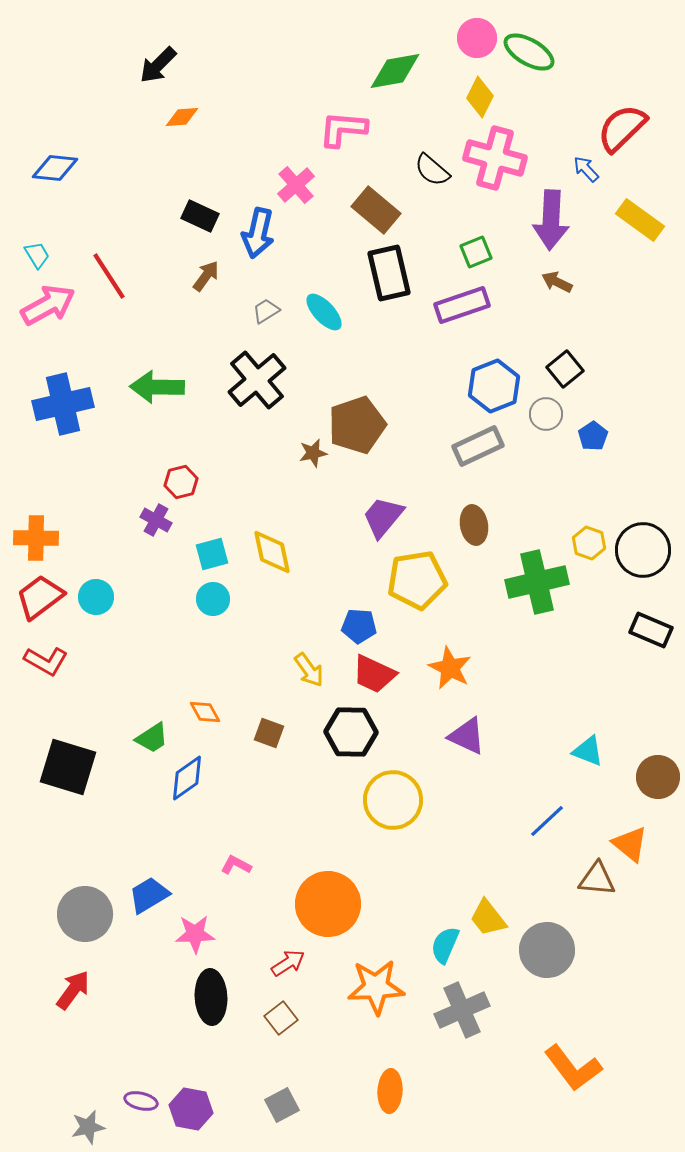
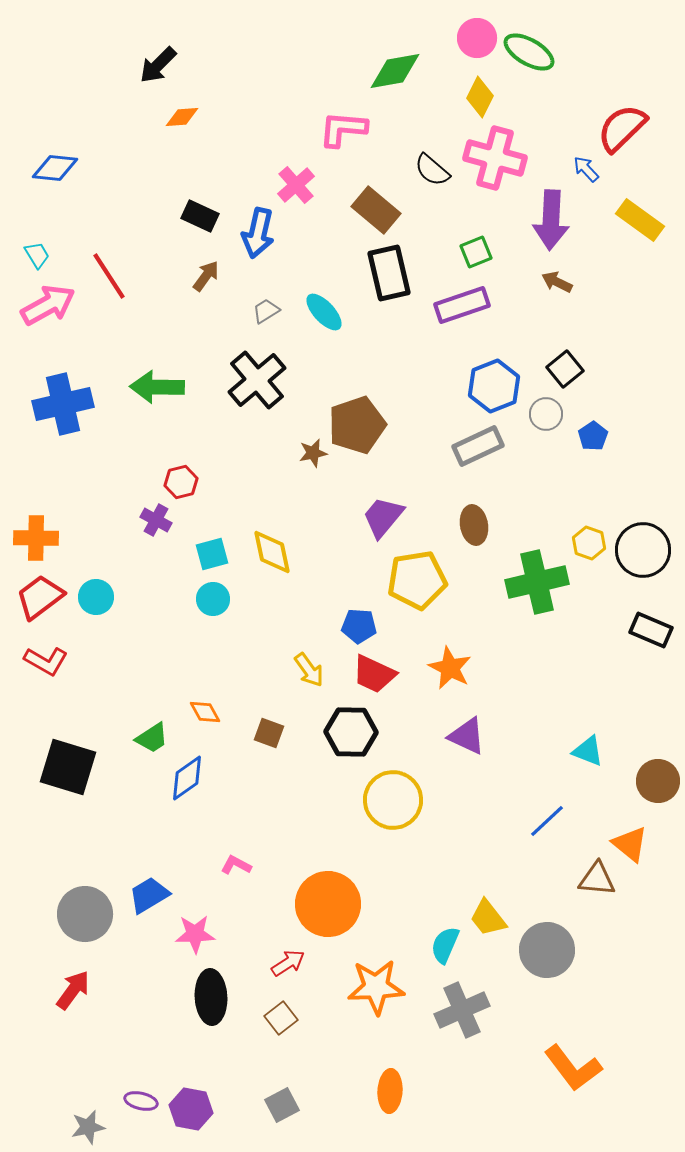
brown circle at (658, 777): moved 4 px down
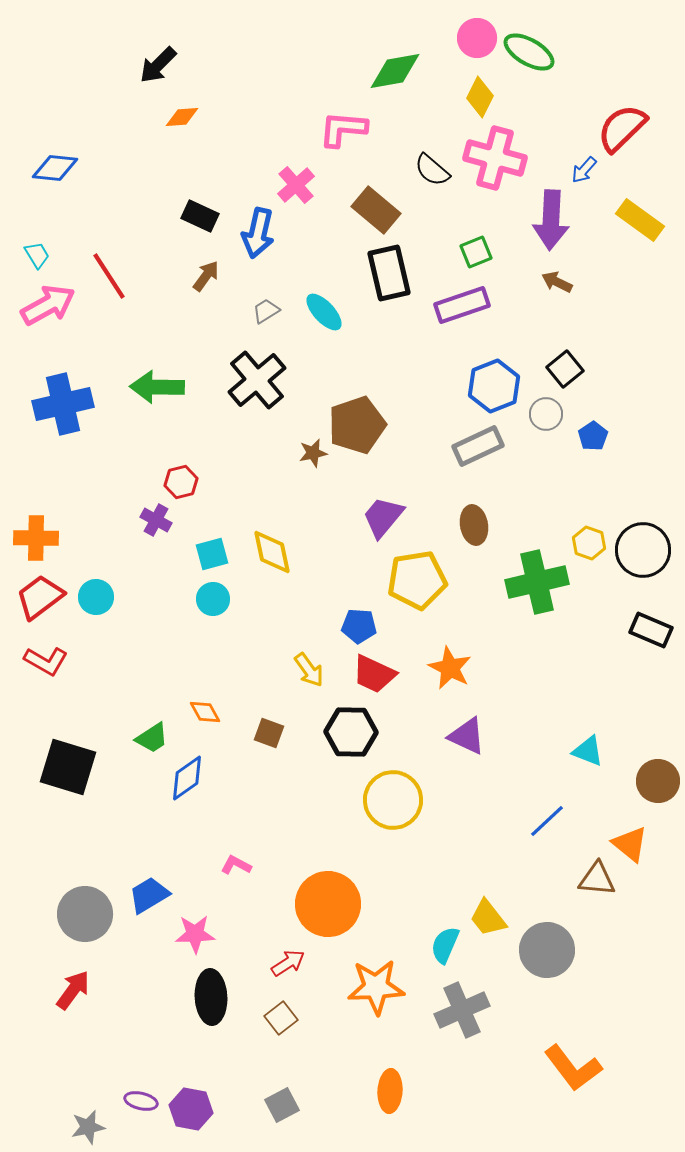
blue arrow at (586, 169): moved 2 px left, 1 px down; rotated 96 degrees counterclockwise
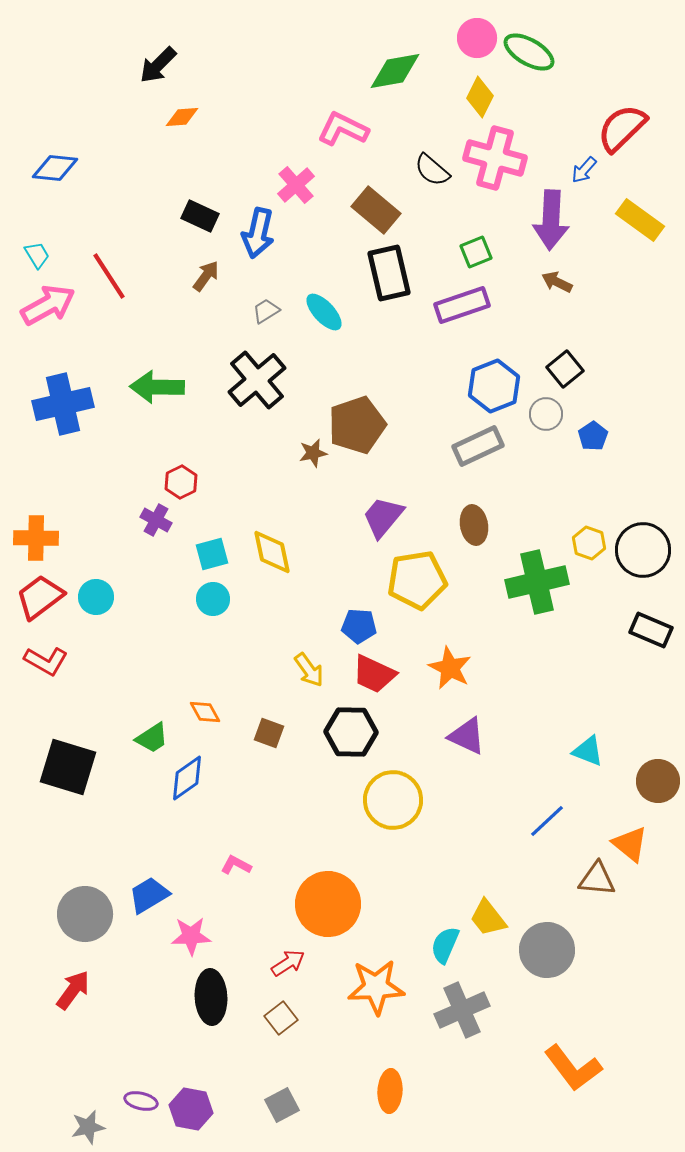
pink L-shape at (343, 129): rotated 21 degrees clockwise
red hexagon at (181, 482): rotated 12 degrees counterclockwise
pink star at (195, 934): moved 4 px left, 2 px down
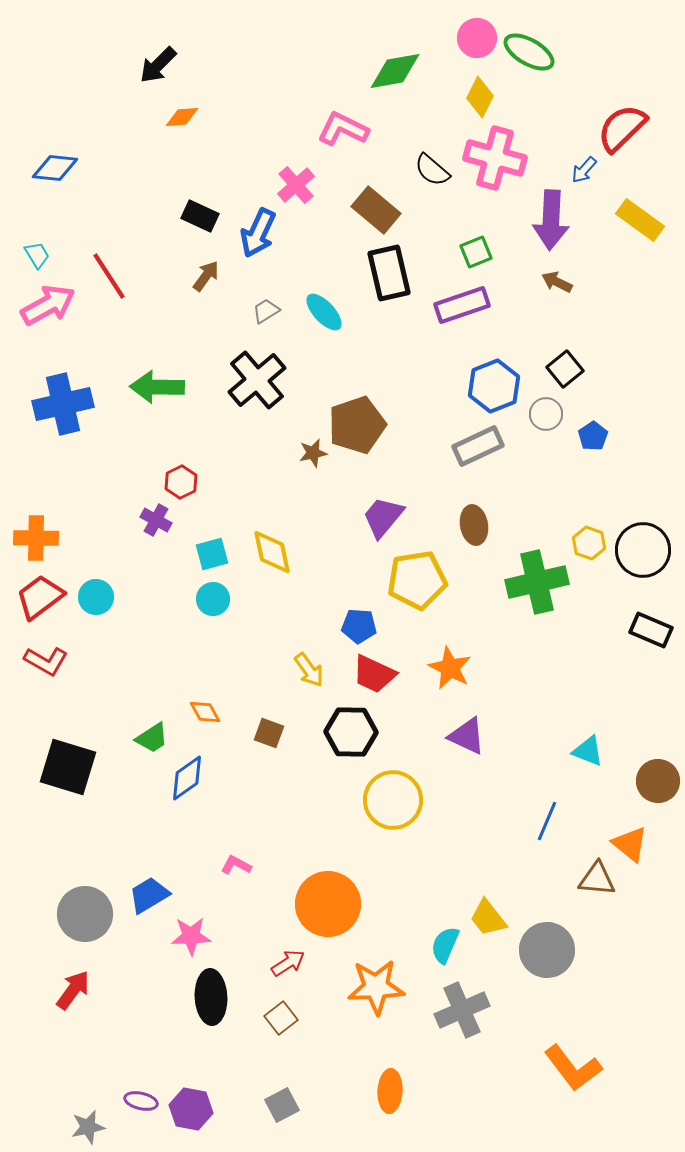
blue arrow at (258, 233): rotated 12 degrees clockwise
blue line at (547, 821): rotated 24 degrees counterclockwise
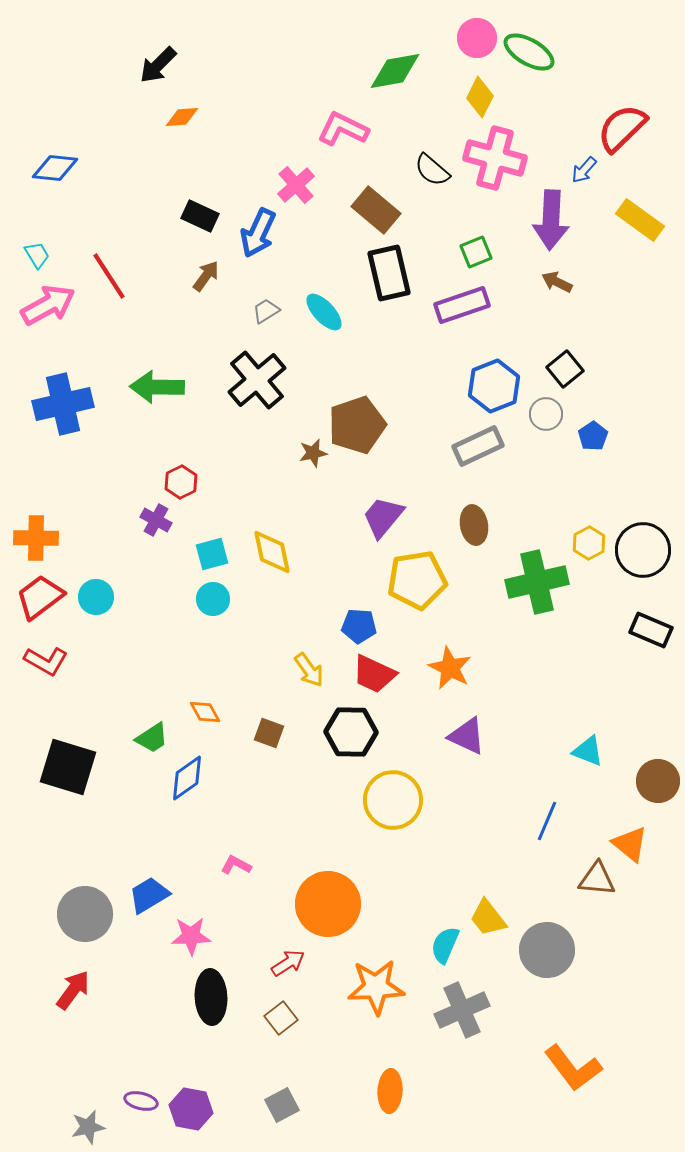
yellow hexagon at (589, 543): rotated 12 degrees clockwise
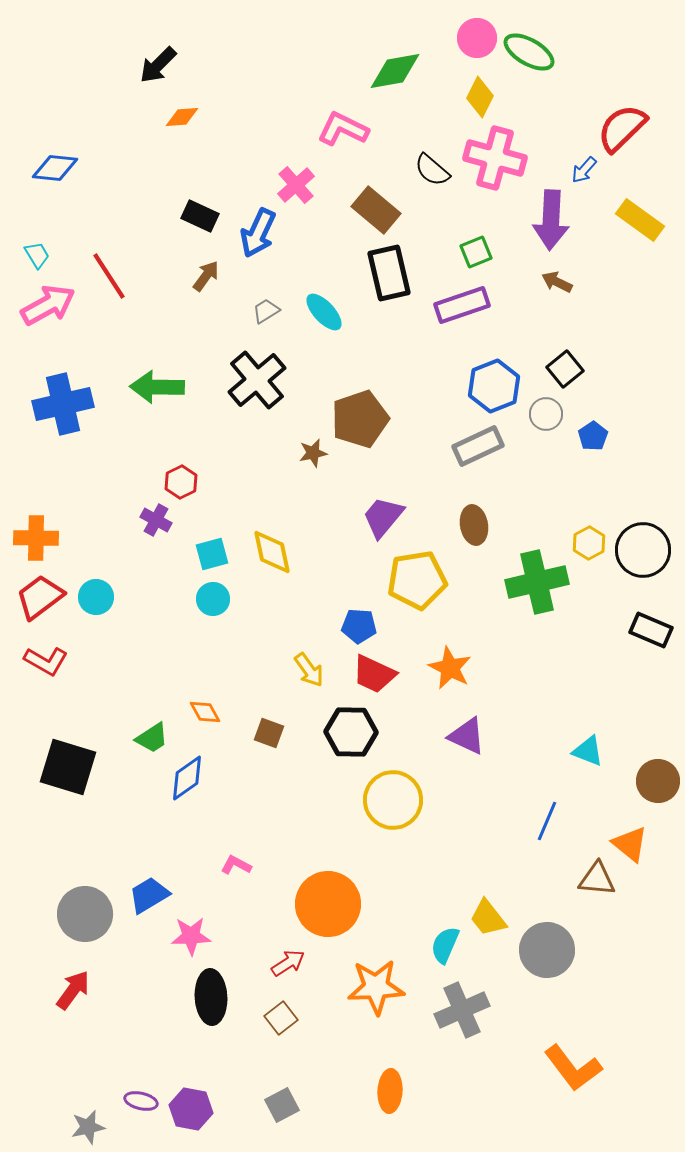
brown pentagon at (357, 425): moved 3 px right, 6 px up
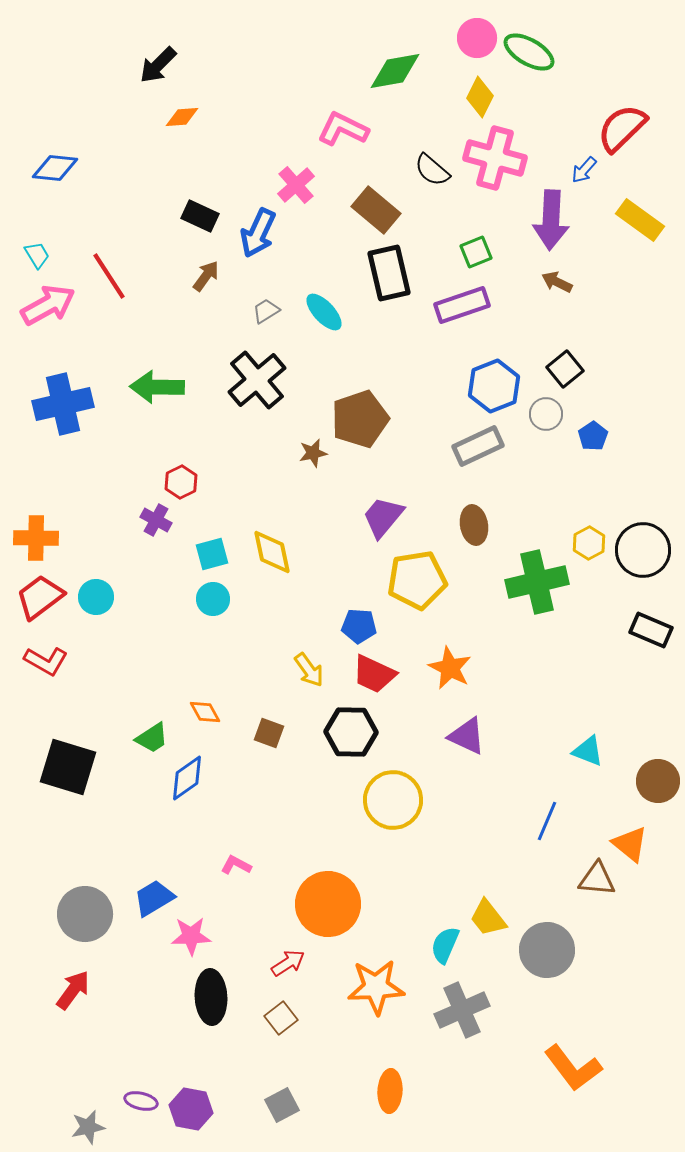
blue trapezoid at (149, 895): moved 5 px right, 3 px down
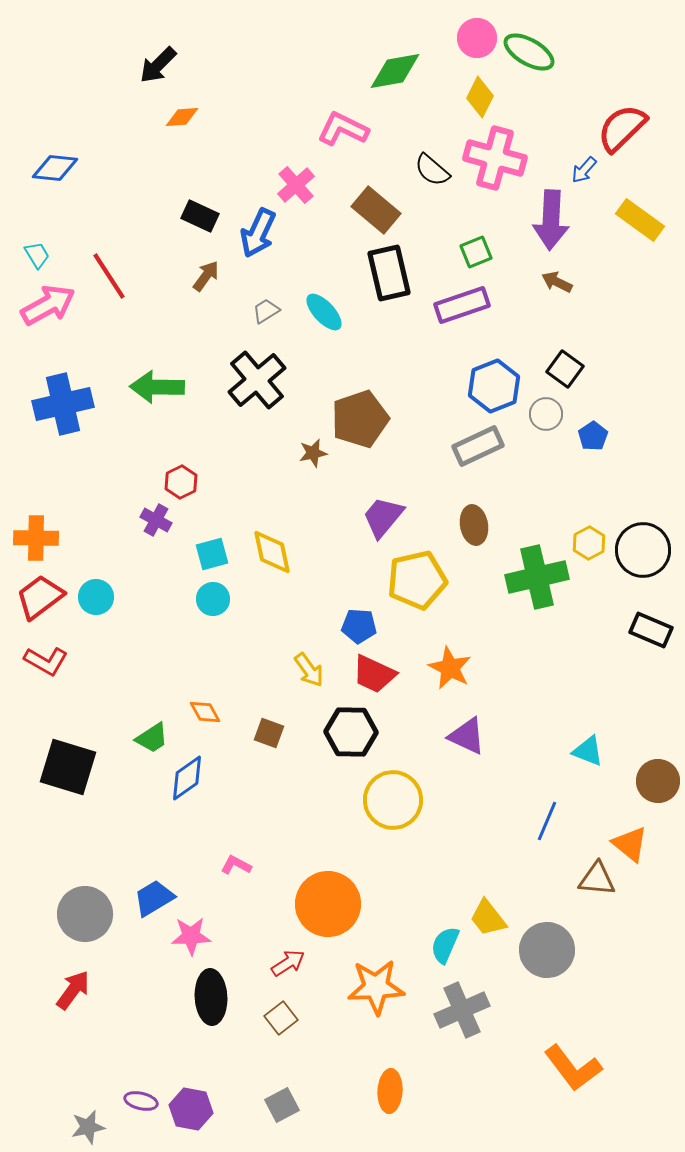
black square at (565, 369): rotated 15 degrees counterclockwise
yellow pentagon at (417, 580): rotated 4 degrees counterclockwise
green cross at (537, 582): moved 5 px up
